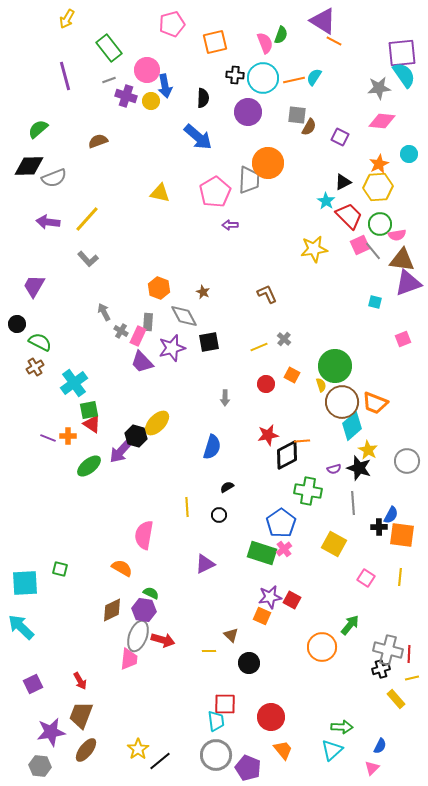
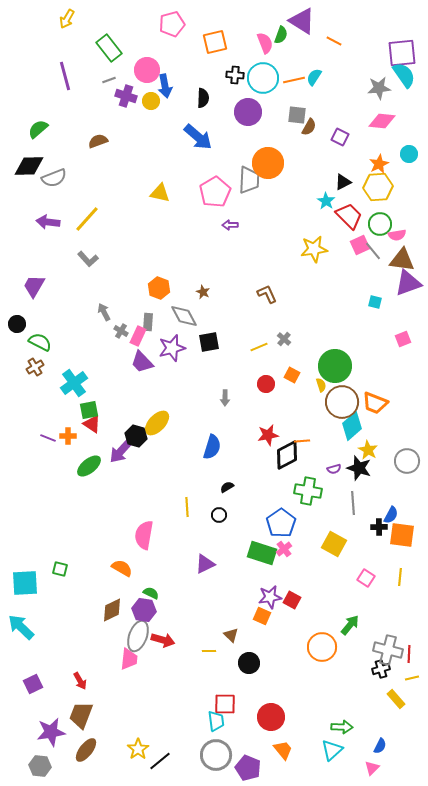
purple triangle at (323, 21): moved 21 px left
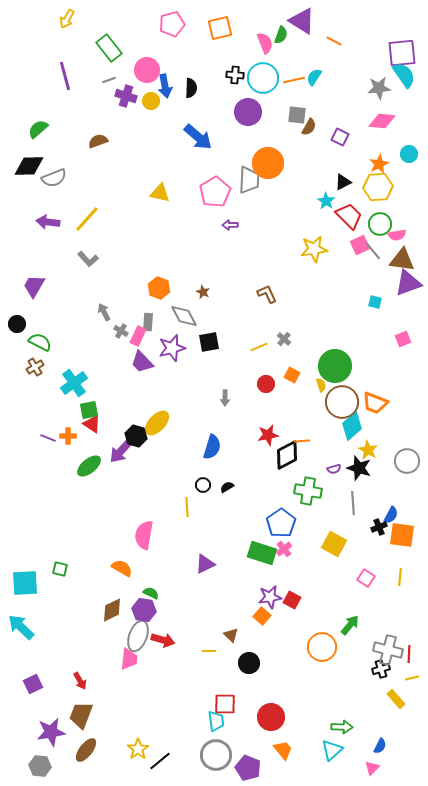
orange square at (215, 42): moved 5 px right, 14 px up
black semicircle at (203, 98): moved 12 px left, 10 px up
black circle at (219, 515): moved 16 px left, 30 px up
black cross at (379, 527): rotated 21 degrees counterclockwise
orange square at (262, 616): rotated 18 degrees clockwise
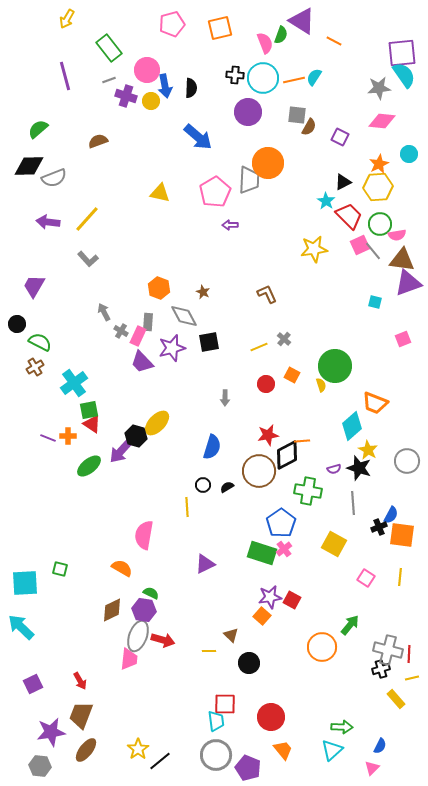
brown circle at (342, 402): moved 83 px left, 69 px down
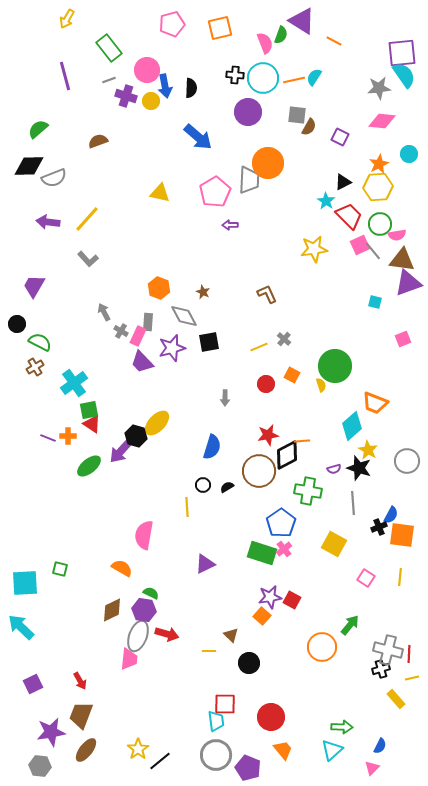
red arrow at (163, 640): moved 4 px right, 6 px up
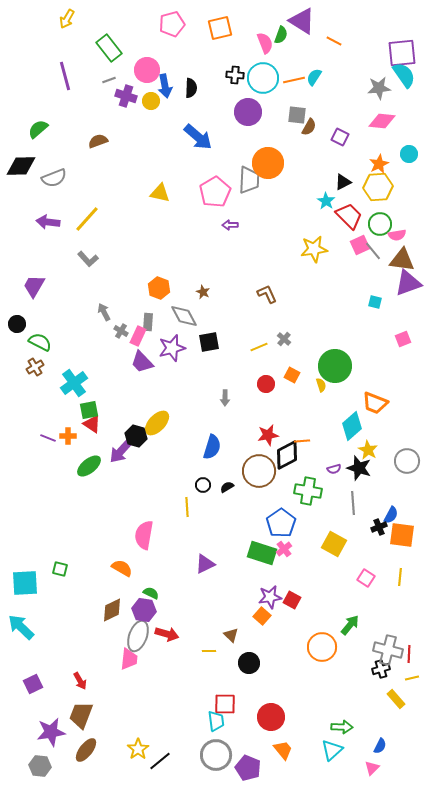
black diamond at (29, 166): moved 8 px left
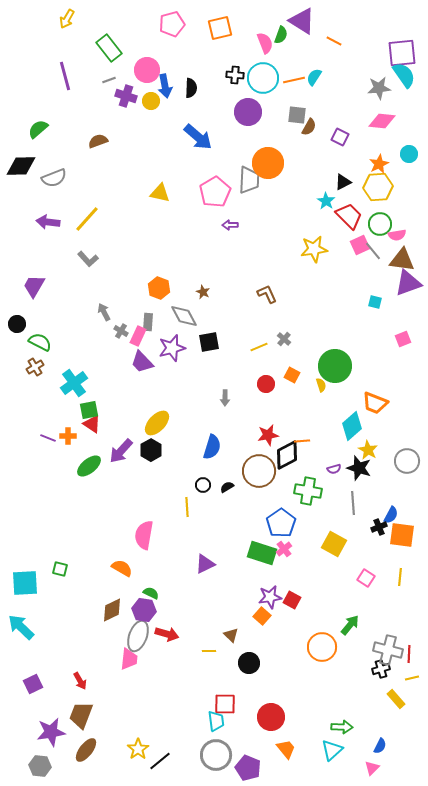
black hexagon at (136, 436): moved 15 px right, 14 px down; rotated 15 degrees clockwise
orange trapezoid at (283, 750): moved 3 px right, 1 px up
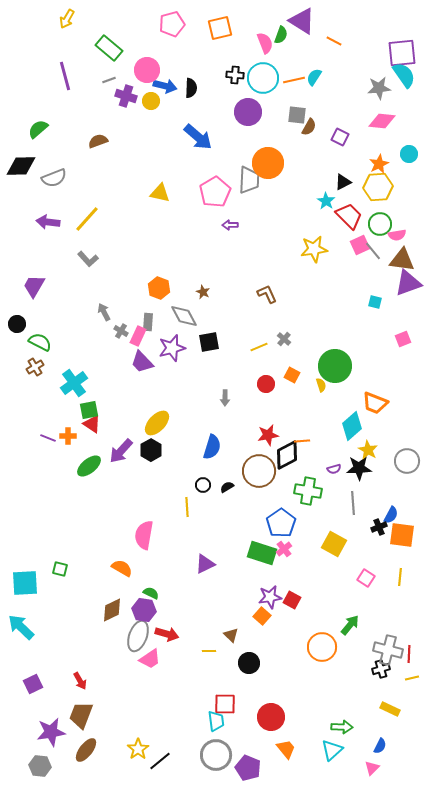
green rectangle at (109, 48): rotated 12 degrees counterclockwise
blue arrow at (165, 86): rotated 65 degrees counterclockwise
black star at (359, 468): rotated 20 degrees counterclockwise
pink trapezoid at (129, 659): moved 21 px right; rotated 50 degrees clockwise
yellow rectangle at (396, 699): moved 6 px left, 10 px down; rotated 24 degrees counterclockwise
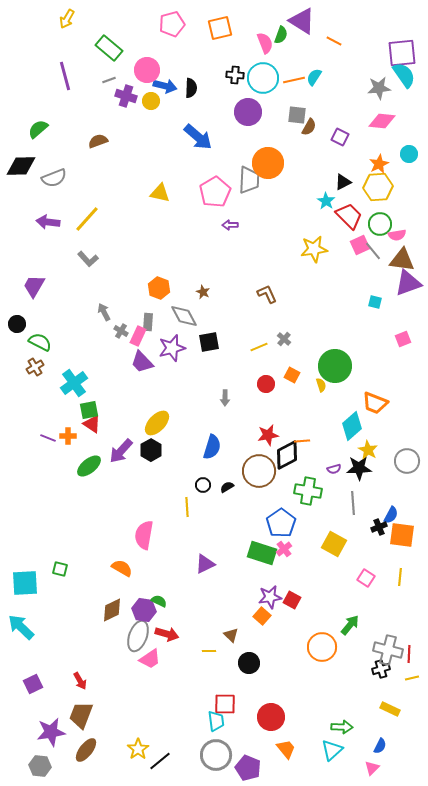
green semicircle at (151, 593): moved 8 px right, 8 px down
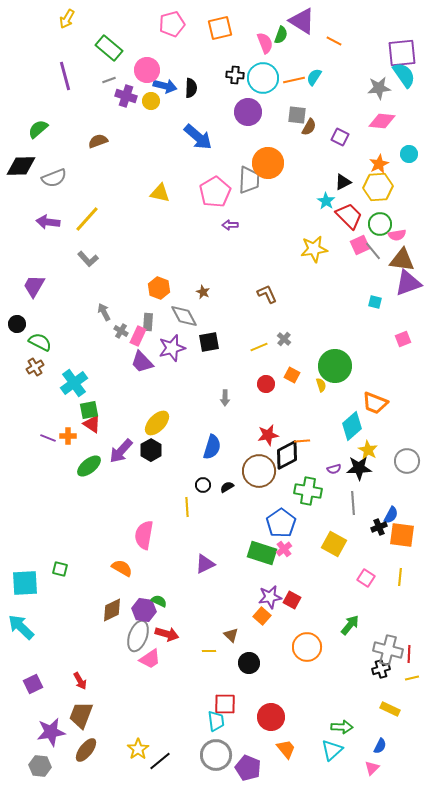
orange circle at (322, 647): moved 15 px left
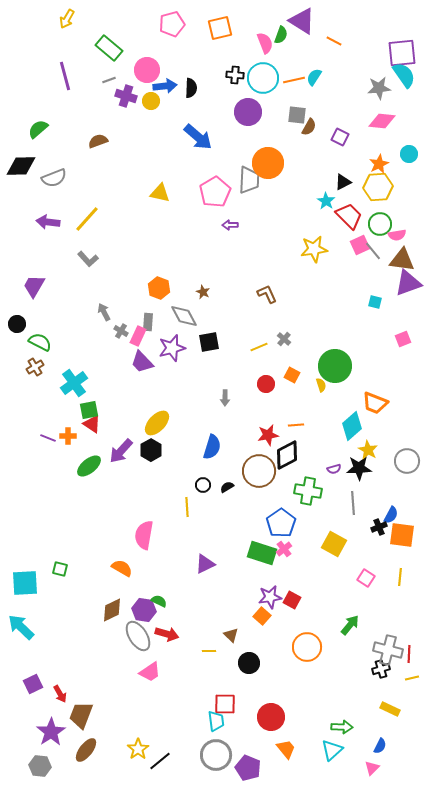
blue arrow at (165, 86): rotated 20 degrees counterclockwise
orange line at (302, 441): moved 6 px left, 16 px up
gray ellipse at (138, 636): rotated 52 degrees counterclockwise
pink trapezoid at (150, 659): moved 13 px down
red arrow at (80, 681): moved 20 px left, 13 px down
purple star at (51, 732): rotated 24 degrees counterclockwise
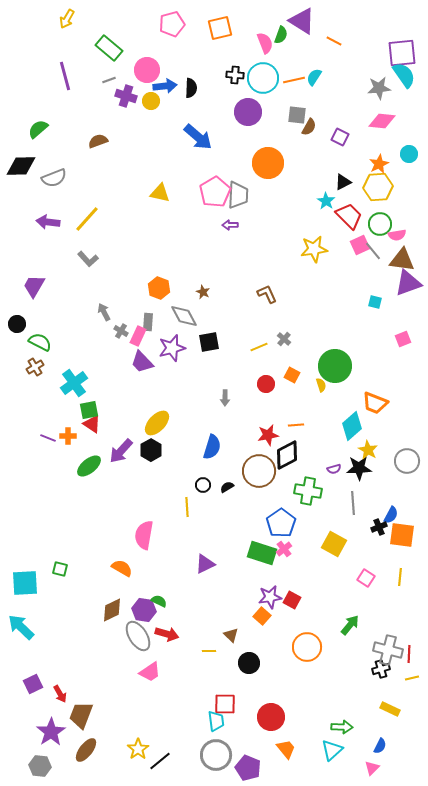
gray trapezoid at (249, 180): moved 11 px left, 15 px down
